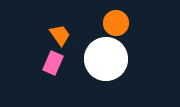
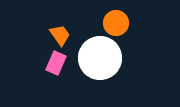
white circle: moved 6 px left, 1 px up
pink rectangle: moved 3 px right
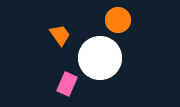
orange circle: moved 2 px right, 3 px up
pink rectangle: moved 11 px right, 21 px down
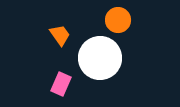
pink rectangle: moved 6 px left
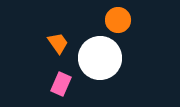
orange trapezoid: moved 2 px left, 8 px down
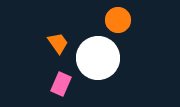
white circle: moved 2 px left
